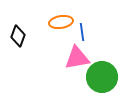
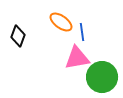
orange ellipse: rotated 45 degrees clockwise
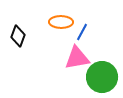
orange ellipse: rotated 35 degrees counterclockwise
blue line: rotated 36 degrees clockwise
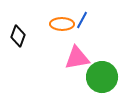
orange ellipse: moved 1 px right, 2 px down
blue line: moved 12 px up
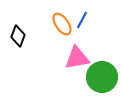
orange ellipse: rotated 55 degrees clockwise
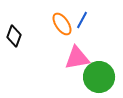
black diamond: moved 4 px left
green circle: moved 3 px left
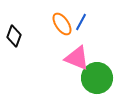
blue line: moved 1 px left, 2 px down
pink triangle: rotated 32 degrees clockwise
green circle: moved 2 px left, 1 px down
